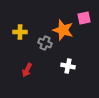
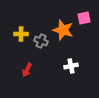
yellow cross: moved 1 px right, 2 px down
gray cross: moved 4 px left, 2 px up
white cross: moved 3 px right; rotated 24 degrees counterclockwise
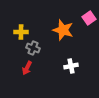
pink square: moved 5 px right; rotated 24 degrees counterclockwise
yellow cross: moved 2 px up
gray cross: moved 8 px left, 7 px down
red arrow: moved 2 px up
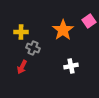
pink square: moved 3 px down
orange star: rotated 20 degrees clockwise
red arrow: moved 5 px left, 1 px up
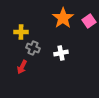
orange star: moved 12 px up
white cross: moved 10 px left, 13 px up
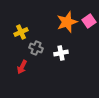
orange star: moved 4 px right, 4 px down; rotated 15 degrees clockwise
yellow cross: rotated 24 degrees counterclockwise
gray cross: moved 3 px right
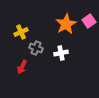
orange star: moved 1 px left, 2 px down; rotated 10 degrees counterclockwise
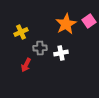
gray cross: moved 4 px right; rotated 24 degrees counterclockwise
red arrow: moved 4 px right, 2 px up
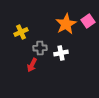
pink square: moved 1 px left
red arrow: moved 6 px right
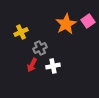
gray cross: rotated 24 degrees counterclockwise
white cross: moved 8 px left, 13 px down
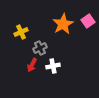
orange star: moved 3 px left
